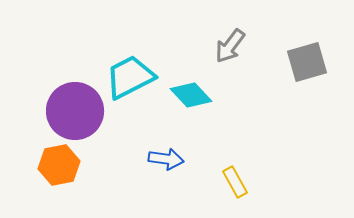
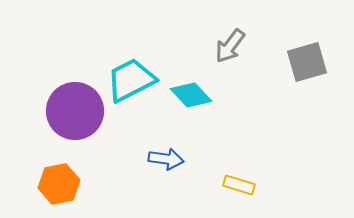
cyan trapezoid: moved 1 px right, 3 px down
orange hexagon: moved 19 px down
yellow rectangle: moved 4 px right, 3 px down; rotated 44 degrees counterclockwise
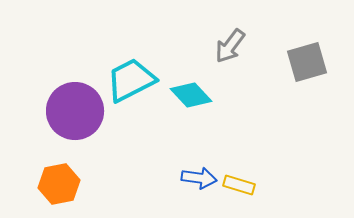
blue arrow: moved 33 px right, 19 px down
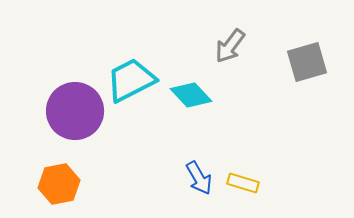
blue arrow: rotated 52 degrees clockwise
yellow rectangle: moved 4 px right, 2 px up
